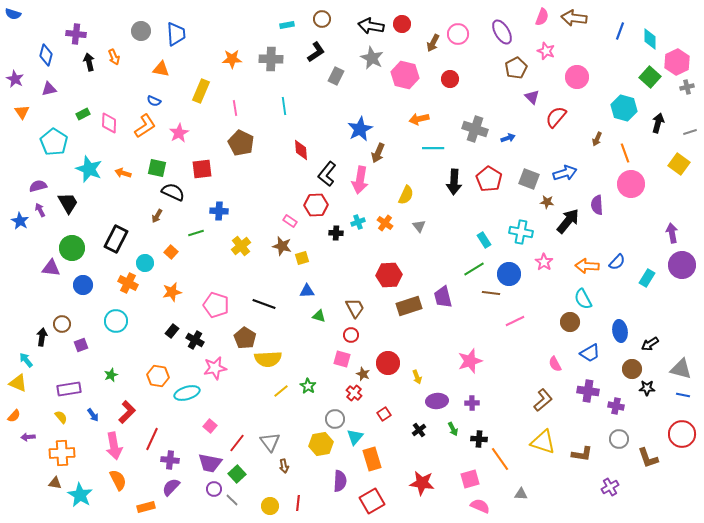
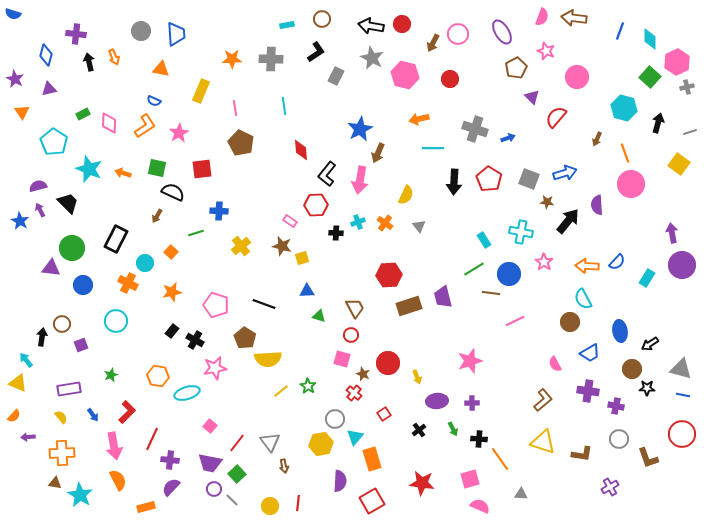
black trapezoid at (68, 203): rotated 15 degrees counterclockwise
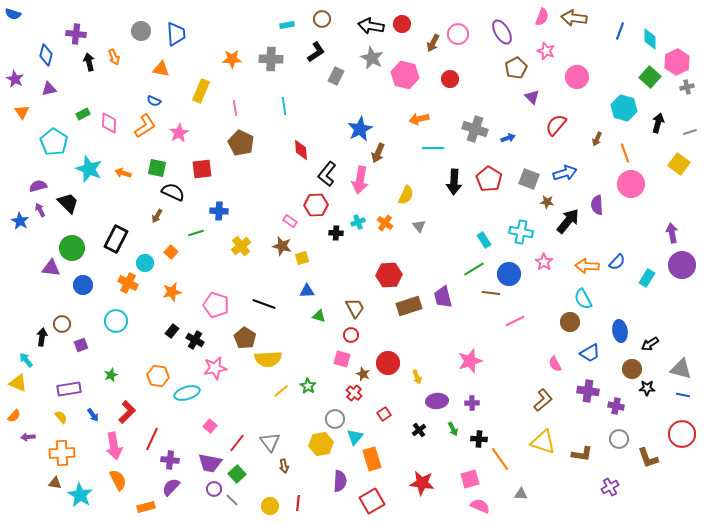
red semicircle at (556, 117): moved 8 px down
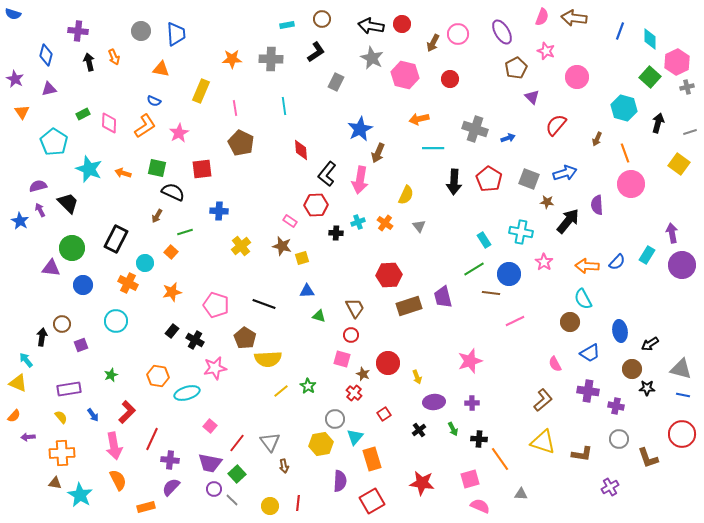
purple cross at (76, 34): moved 2 px right, 3 px up
gray rectangle at (336, 76): moved 6 px down
green line at (196, 233): moved 11 px left, 1 px up
cyan rectangle at (647, 278): moved 23 px up
purple ellipse at (437, 401): moved 3 px left, 1 px down
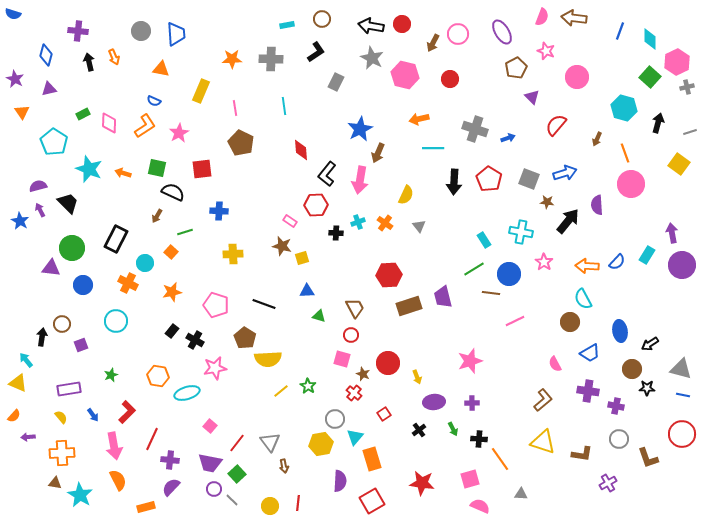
yellow cross at (241, 246): moved 8 px left, 8 px down; rotated 36 degrees clockwise
purple cross at (610, 487): moved 2 px left, 4 px up
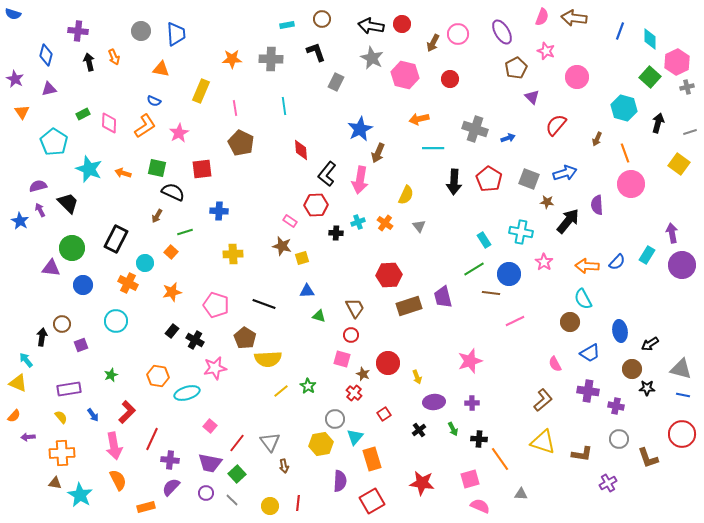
black L-shape at (316, 52): rotated 75 degrees counterclockwise
purple circle at (214, 489): moved 8 px left, 4 px down
